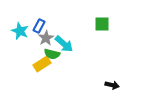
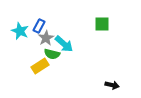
yellow rectangle: moved 2 px left, 2 px down
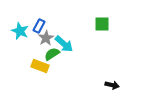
green semicircle: rotated 133 degrees clockwise
yellow rectangle: rotated 54 degrees clockwise
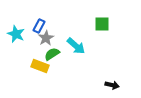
cyan star: moved 4 px left, 3 px down
cyan arrow: moved 12 px right, 2 px down
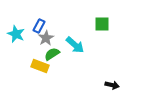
cyan arrow: moved 1 px left, 1 px up
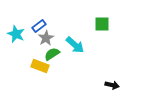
blue rectangle: rotated 24 degrees clockwise
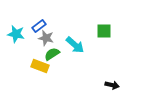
green square: moved 2 px right, 7 px down
cyan star: rotated 12 degrees counterclockwise
gray star: rotated 28 degrees counterclockwise
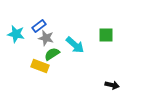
green square: moved 2 px right, 4 px down
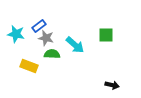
green semicircle: rotated 35 degrees clockwise
yellow rectangle: moved 11 px left
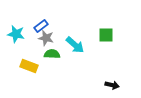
blue rectangle: moved 2 px right
